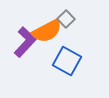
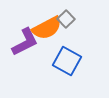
orange semicircle: moved 3 px up
purple L-shape: rotated 20 degrees clockwise
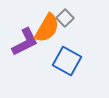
gray square: moved 1 px left, 1 px up
orange semicircle: rotated 32 degrees counterclockwise
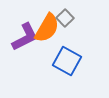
purple L-shape: moved 5 px up
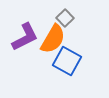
orange semicircle: moved 6 px right, 11 px down
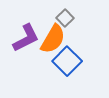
purple L-shape: moved 1 px right, 1 px down
blue square: rotated 16 degrees clockwise
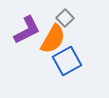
purple L-shape: moved 1 px right, 8 px up
blue square: rotated 16 degrees clockwise
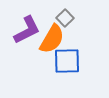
orange semicircle: moved 1 px left
blue square: rotated 28 degrees clockwise
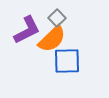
gray square: moved 8 px left
orange semicircle: rotated 16 degrees clockwise
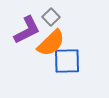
gray square: moved 6 px left, 1 px up
orange semicircle: moved 1 px left, 4 px down
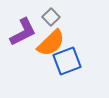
purple L-shape: moved 4 px left, 2 px down
blue square: rotated 20 degrees counterclockwise
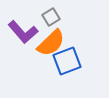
gray square: rotated 12 degrees clockwise
purple L-shape: rotated 76 degrees clockwise
